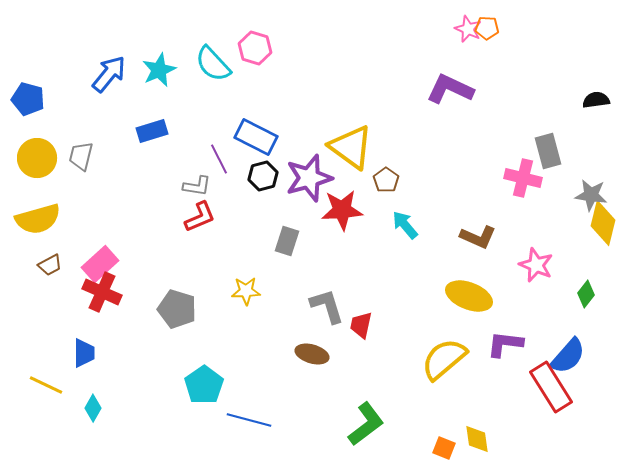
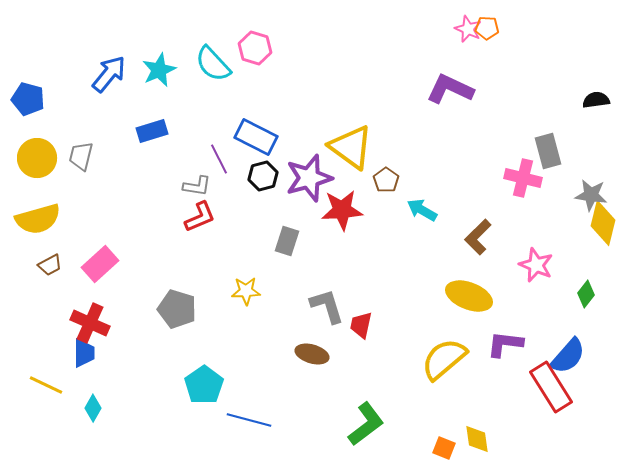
cyan arrow at (405, 225): moved 17 px right, 15 px up; rotated 20 degrees counterclockwise
brown L-shape at (478, 237): rotated 111 degrees clockwise
red cross at (102, 292): moved 12 px left, 31 px down
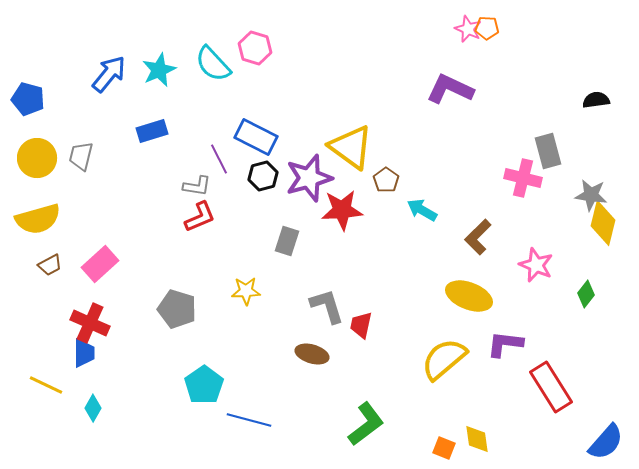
blue semicircle at (568, 356): moved 38 px right, 86 px down
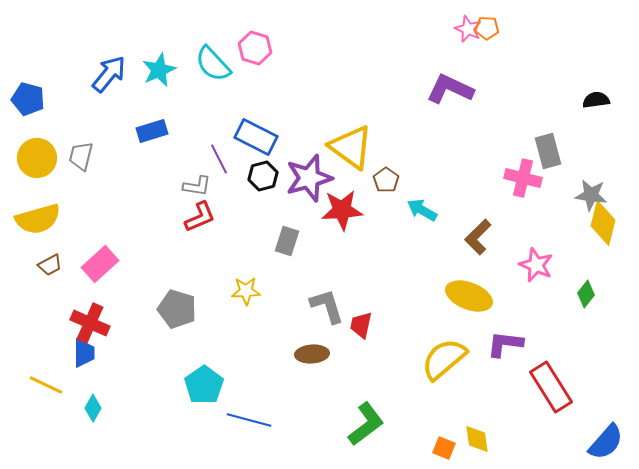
brown ellipse at (312, 354): rotated 20 degrees counterclockwise
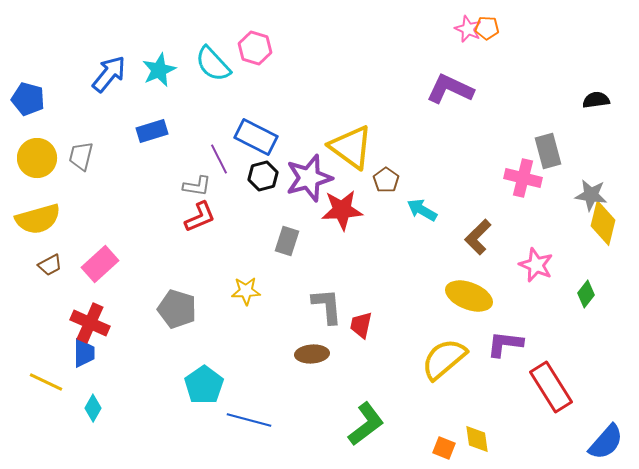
gray L-shape at (327, 306): rotated 12 degrees clockwise
yellow line at (46, 385): moved 3 px up
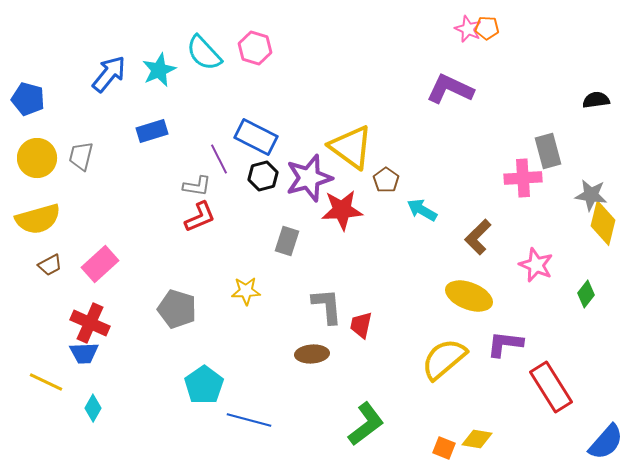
cyan semicircle at (213, 64): moved 9 px left, 11 px up
pink cross at (523, 178): rotated 18 degrees counterclockwise
blue trapezoid at (84, 353): rotated 88 degrees clockwise
yellow diamond at (477, 439): rotated 72 degrees counterclockwise
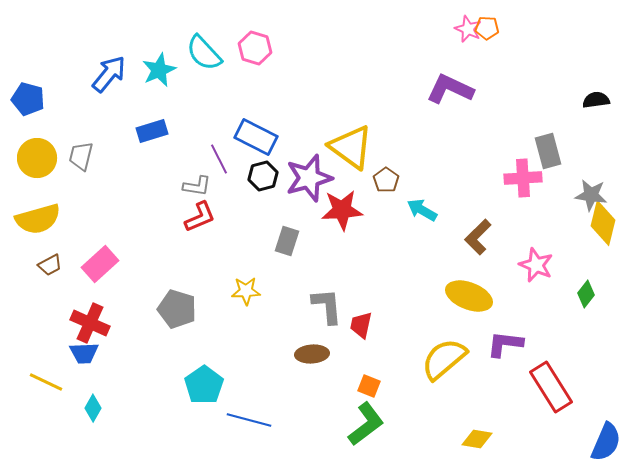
blue semicircle at (606, 442): rotated 18 degrees counterclockwise
orange square at (444, 448): moved 75 px left, 62 px up
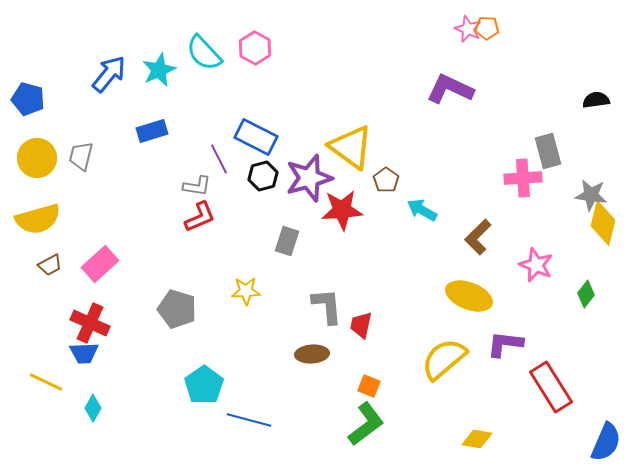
pink hexagon at (255, 48): rotated 12 degrees clockwise
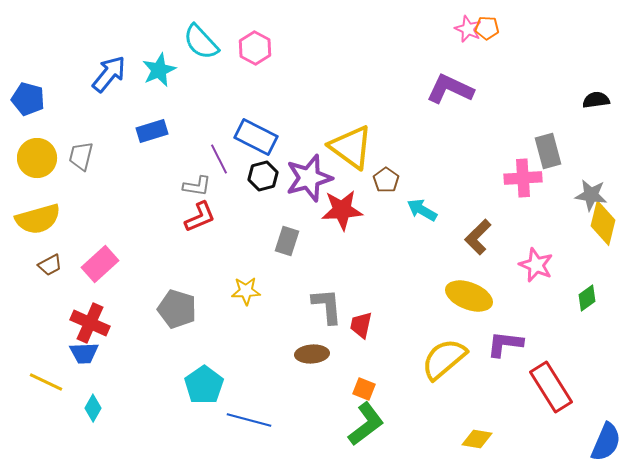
cyan semicircle at (204, 53): moved 3 px left, 11 px up
green diamond at (586, 294): moved 1 px right, 4 px down; rotated 16 degrees clockwise
orange square at (369, 386): moved 5 px left, 3 px down
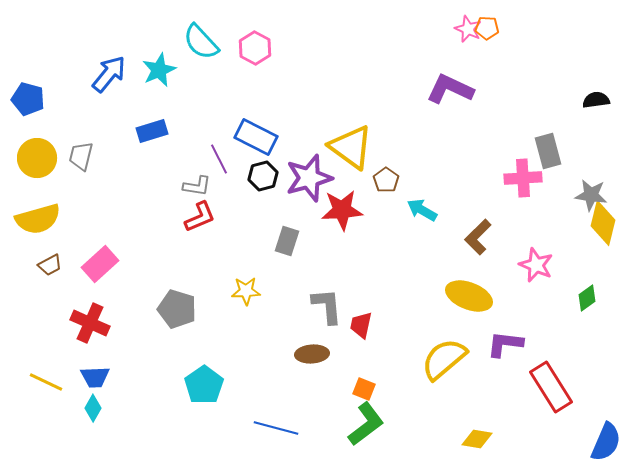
blue trapezoid at (84, 353): moved 11 px right, 24 px down
blue line at (249, 420): moved 27 px right, 8 px down
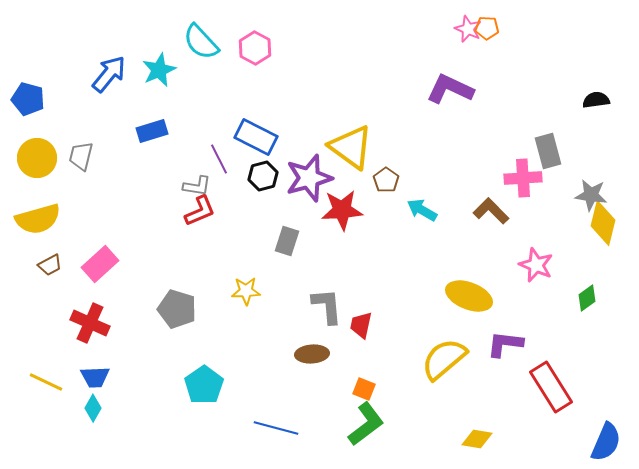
red L-shape at (200, 217): moved 6 px up
brown L-shape at (478, 237): moved 13 px right, 26 px up; rotated 90 degrees clockwise
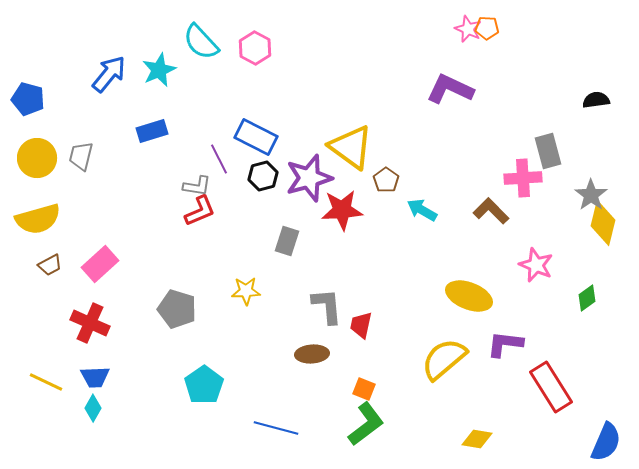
gray star at (591, 195): rotated 28 degrees clockwise
